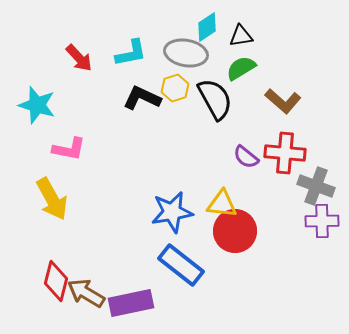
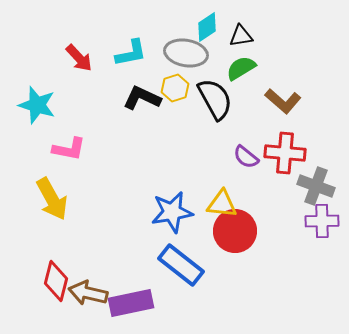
brown arrow: moved 2 px right; rotated 18 degrees counterclockwise
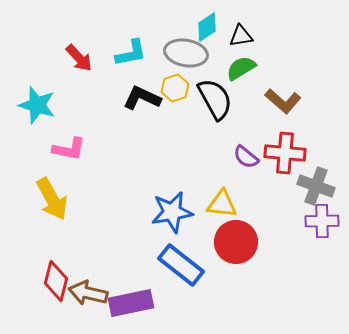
red circle: moved 1 px right, 11 px down
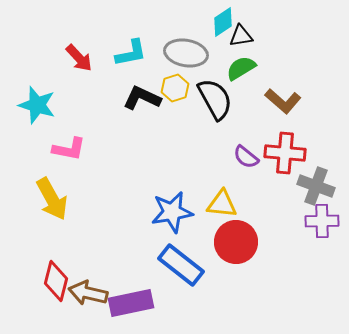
cyan diamond: moved 16 px right, 5 px up
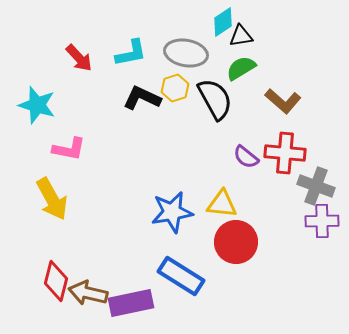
blue rectangle: moved 11 px down; rotated 6 degrees counterclockwise
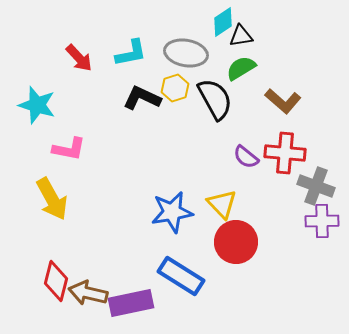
yellow triangle: rotated 40 degrees clockwise
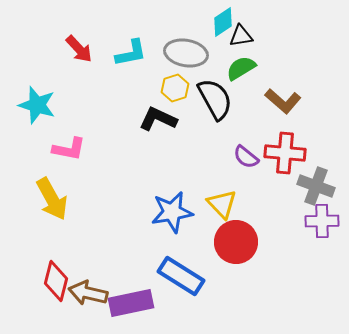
red arrow: moved 9 px up
black L-shape: moved 16 px right, 21 px down
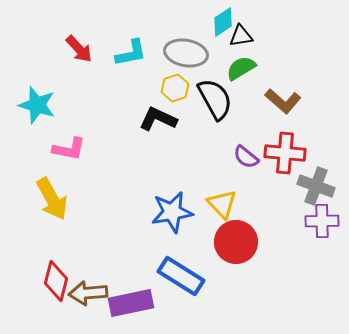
brown arrow: rotated 18 degrees counterclockwise
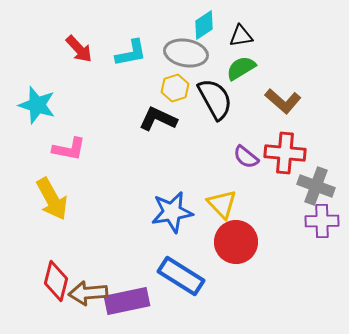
cyan diamond: moved 19 px left, 3 px down
purple rectangle: moved 4 px left, 2 px up
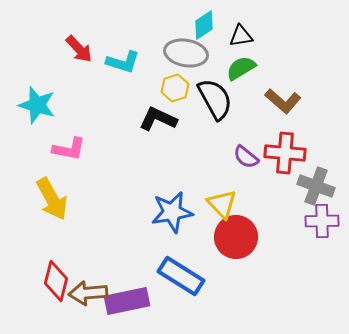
cyan L-shape: moved 8 px left, 9 px down; rotated 28 degrees clockwise
red circle: moved 5 px up
